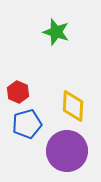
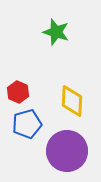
yellow diamond: moved 1 px left, 5 px up
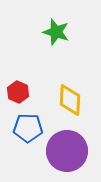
yellow diamond: moved 2 px left, 1 px up
blue pentagon: moved 1 px right, 4 px down; rotated 16 degrees clockwise
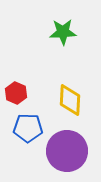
green star: moved 7 px right; rotated 20 degrees counterclockwise
red hexagon: moved 2 px left, 1 px down
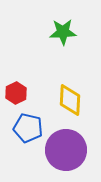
red hexagon: rotated 10 degrees clockwise
blue pentagon: rotated 12 degrees clockwise
purple circle: moved 1 px left, 1 px up
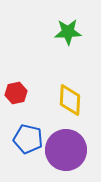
green star: moved 5 px right
red hexagon: rotated 15 degrees clockwise
blue pentagon: moved 11 px down
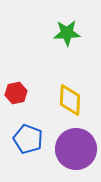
green star: moved 1 px left, 1 px down
blue pentagon: rotated 8 degrees clockwise
purple circle: moved 10 px right, 1 px up
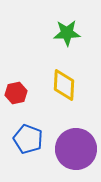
yellow diamond: moved 6 px left, 15 px up
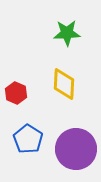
yellow diamond: moved 1 px up
red hexagon: rotated 25 degrees counterclockwise
blue pentagon: rotated 12 degrees clockwise
